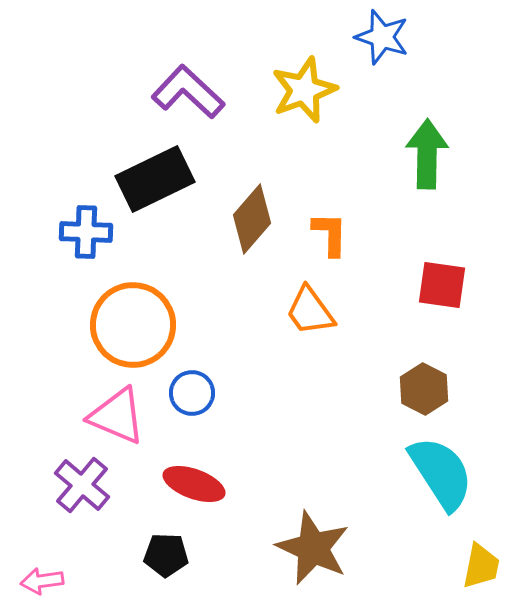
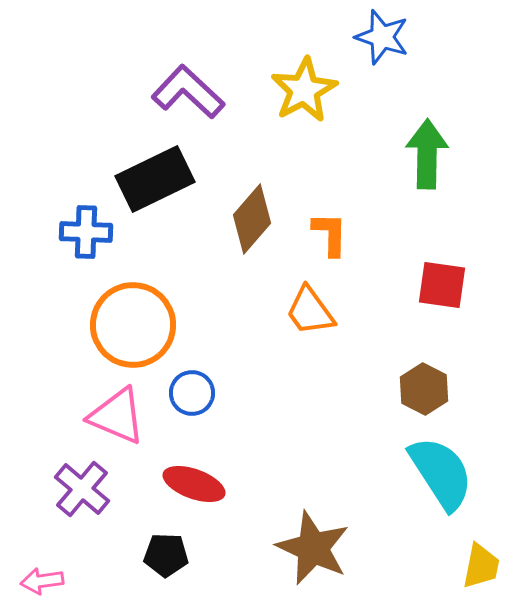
yellow star: rotated 8 degrees counterclockwise
purple cross: moved 4 px down
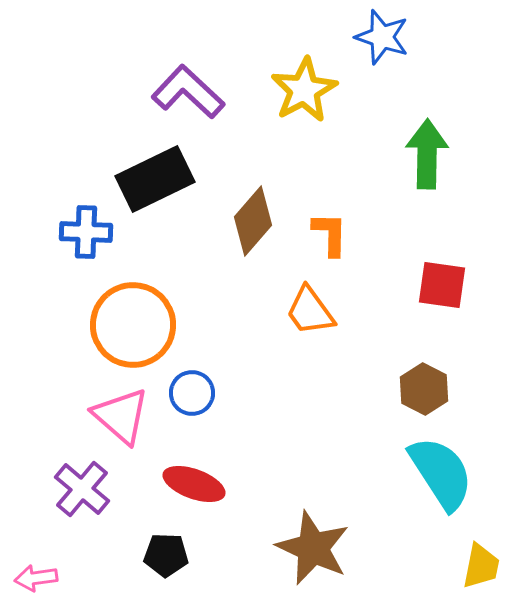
brown diamond: moved 1 px right, 2 px down
pink triangle: moved 4 px right; rotated 18 degrees clockwise
pink arrow: moved 6 px left, 3 px up
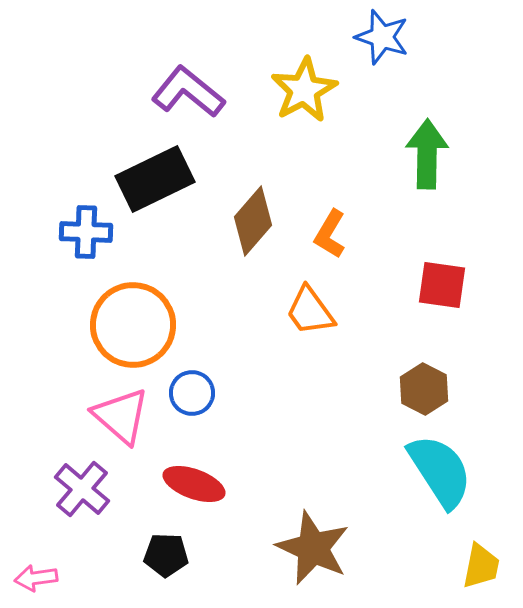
purple L-shape: rotated 4 degrees counterclockwise
orange L-shape: rotated 150 degrees counterclockwise
cyan semicircle: moved 1 px left, 2 px up
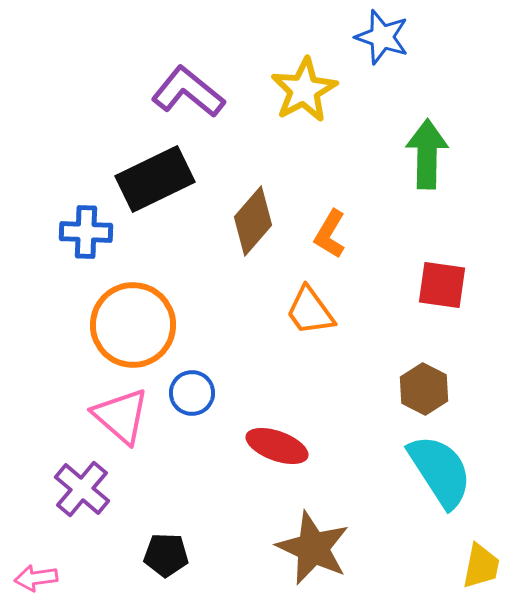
red ellipse: moved 83 px right, 38 px up
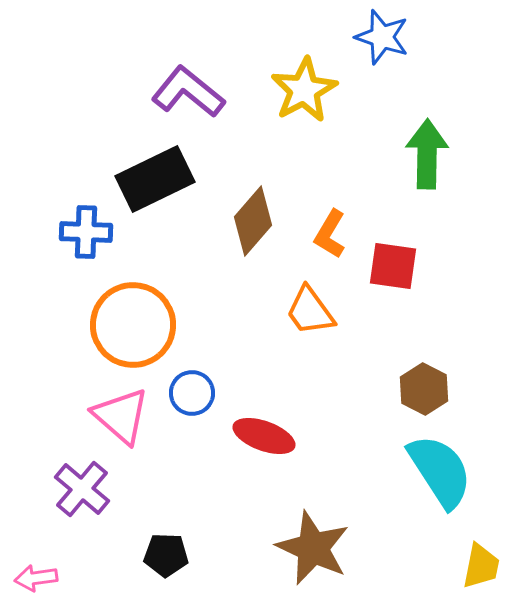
red square: moved 49 px left, 19 px up
red ellipse: moved 13 px left, 10 px up
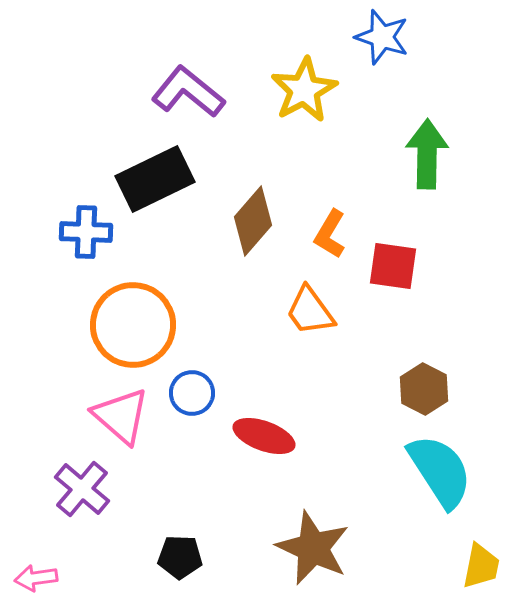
black pentagon: moved 14 px right, 2 px down
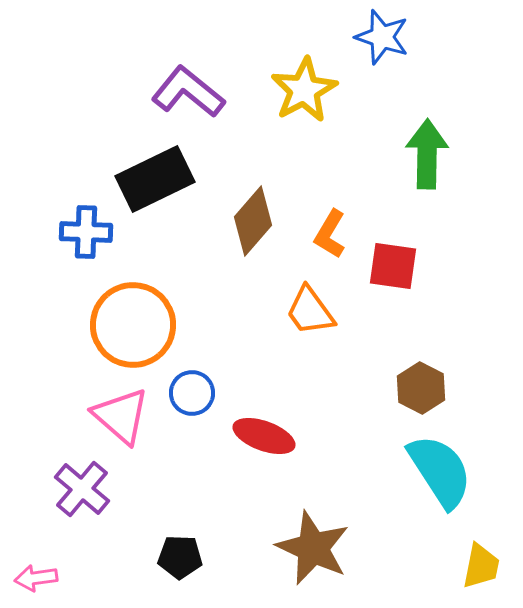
brown hexagon: moved 3 px left, 1 px up
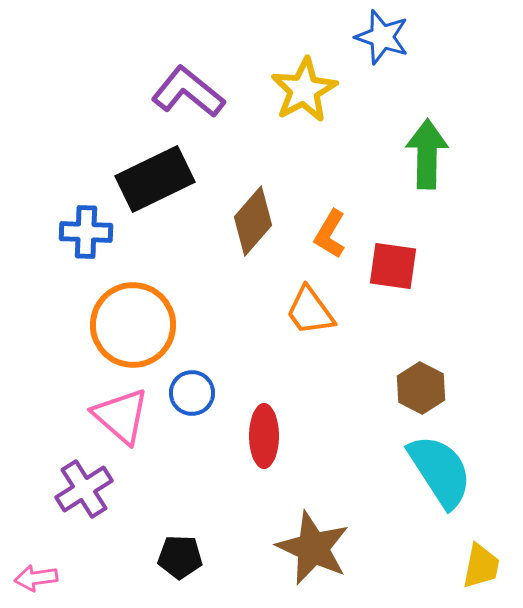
red ellipse: rotated 70 degrees clockwise
purple cross: moved 2 px right; rotated 18 degrees clockwise
